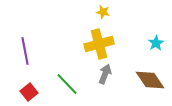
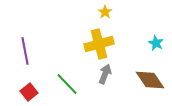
yellow star: moved 2 px right; rotated 24 degrees clockwise
cyan star: rotated 14 degrees counterclockwise
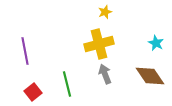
yellow star: rotated 16 degrees clockwise
gray arrow: rotated 42 degrees counterclockwise
brown diamond: moved 4 px up
green line: rotated 30 degrees clockwise
red square: moved 4 px right
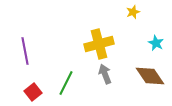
yellow star: moved 28 px right
green line: moved 1 px left, 1 px up; rotated 40 degrees clockwise
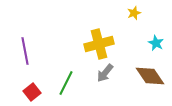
yellow star: moved 1 px right, 1 px down
gray arrow: moved 1 px up; rotated 120 degrees counterclockwise
red square: moved 1 px left
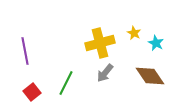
yellow star: moved 20 px down; rotated 24 degrees counterclockwise
yellow cross: moved 1 px right, 1 px up
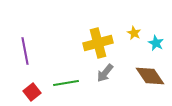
yellow cross: moved 2 px left
green line: rotated 55 degrees clockwise
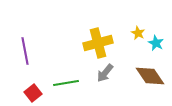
yellow star: moved 4 px right
red square: moved 1 px right, 1 px down
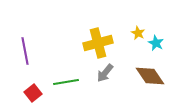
green line: moved 1 px up
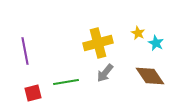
red square: rotated 24 degrees clockwise
